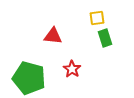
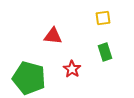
yellow square: moved 6 px right
green rectangle: moved 14 px down
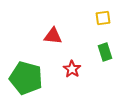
green pentagon: moved 3 px left
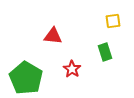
yellow square: moved 10 px right, 3 px down
green pentagon: rotated 16 degrees clockwise
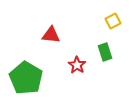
yellow square: rotated 21 degrees counterclockwise
red triangle: moved 2 px left, 1 px up
red star: moved 5 px right, 4 px up
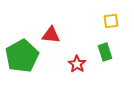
yellow square: moved 2 px left; rotated 21 degrees clockwise
red star: moved 1 px up
green pentagon: moved 4 px left, 22 px up; rotated 12 degrees clockwise
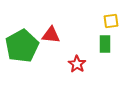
green rectangle: moved 8 px up; rotated 18 degrees clockwise
green pentagon: moved 10 px up
